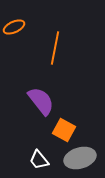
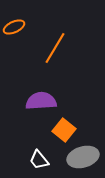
orange line: rotated 20 degrees clockwise
purple semicircle: rotated 56 degrees counterclockwise
orange square: rotated 10 degrees clockwise
gray ellipse: moved 3 px right, 1 px up
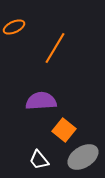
gray ellipse: rotated 16 degrees counterclockwise
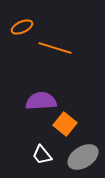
orange ellipse: moved 8 px right
orange line: rotated 76 degrees clockwise
orange square: moved 1 px right, 6 px up
white trapezoid: moved 3 px right, 5 px up
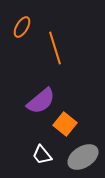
orange ellipse: rotated 35 degrees counterclockwise
orange line: rotated 56 degrees clockwise
purple semicircle: rotated 144 degrees clockwise
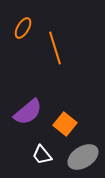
orange ellipse: moved 1 px right, 1 px down
purple semicircle: moved 13 px left, 11 px down
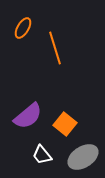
purple semicircle: moved 4 px down
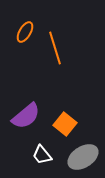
orange ellipse: moved 2 px right, 4 px down
purple semicircle: moved 2 px left
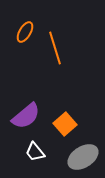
orange square: rotated 10 degrees clockwise
white trapezoid: moved 7 px left, 3 px up
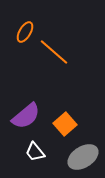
orange line: moved 1 px left, 4 px down; rotated 32 degrees counterclockwise
